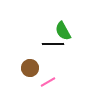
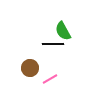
pink line: moved 2 px right, 3 px up
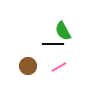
brown circle: moved 2 px left, 2 px up
pink line: moved 9 px right, 12 px up
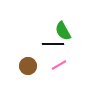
pink line: moved 2 px up
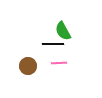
pink line: moved 2 px up; rotated 28 degrees clockwise
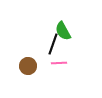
black line: rotated 70 degrees counterclockwise
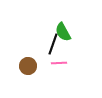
green semicircle: moved 1 px down
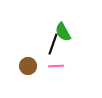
pink line: moved 3 px left, 3 px down
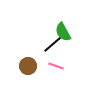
black line: rotated 30 degrees clockwise
pink line: rotated 21 degrees clockwise
